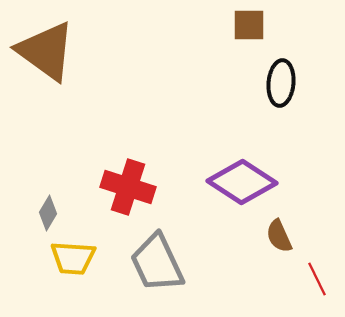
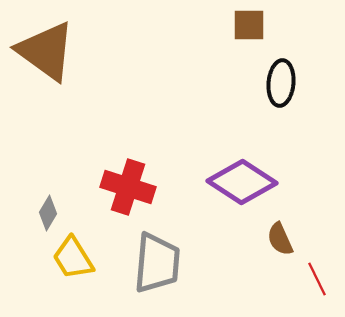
brown semicircle: moved 1 px right, 3 px down
yellow trapezoid: rotated 54 degrees clockwise
gray trapezoid: rotated 150 degrees counterclockwise
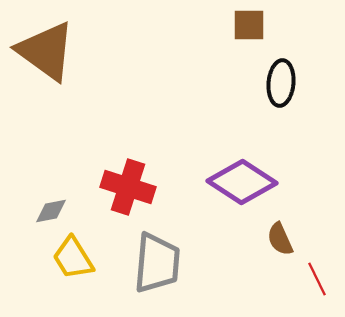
gray diamond: moved 3 px right, 2 px up; rotated 48 degrees clockwise
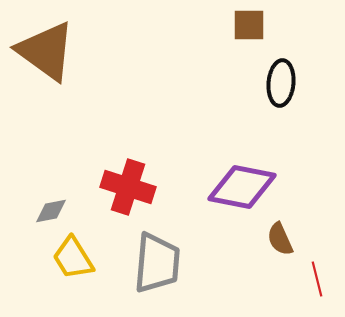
purple diamond: moved 5 px down; rotated 22 degrees counterclockwise
red line: rotated 12 degrees clockwise
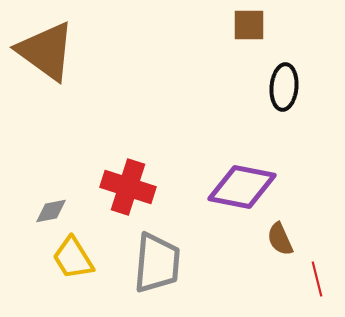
black ellipse: moved 3 px right, 4 px down
